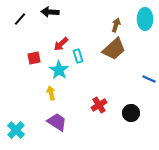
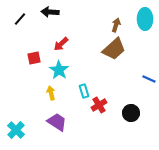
cyan rectangle: moved 6 px right, 35 px down
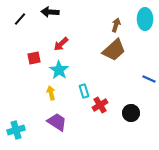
brown trapezoid: moved 1 px down
red cross: moved 1 px right
cyan cross: rotated 30 degrees clockwise
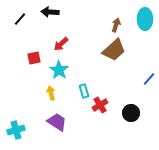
blue line: rotated 72 degrees counterclockwise
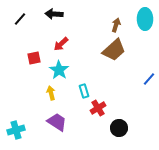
black arrow: moved 4 px right, 2 px down
red cross: moved 2 px left, 3 px down
black circle: moved 12 px left, 15 px down
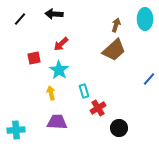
purple trapezoid: rotated 30 degrees counterclockwise
cyan cross: rotated 12 degrees clockwise
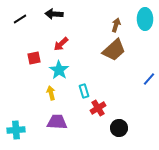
black line: rotated 16 degrees clockwise
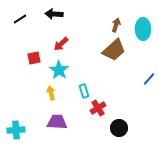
cyan ellipse: moved 2 px left, 10 px down
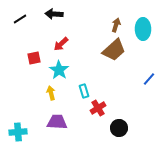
cyan cross: moved 2 px right, 2 px down
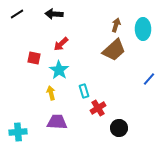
black line: moved 3 px left, 5 px up
red square: rotated 24 degrees clockwise
